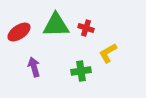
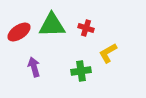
green triangle: moved 4 px left
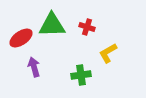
red cross: moved 1 px right, 1 px up
red ellipse: moved 2 px right, 6 px down
green cross: moved 4 px down
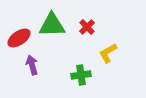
red cross: rotated 28 degrees clockwise
red ellipse: moved 2 px left
purple arrow: moved 2 px left, 2 px up
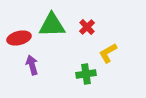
red ellipse: rotated 20 degrees clockwise
green cross: moved 5 px right, 1 px up
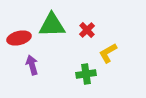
red cross: moved 3 px down
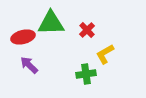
green triangle: moved 1 px left, 2 px up
red ellipse: moved 4 px right, 1 px up
yellow L-shape: moved 3 px left, 1 px down
purple arrow: moved 3 px left; rotated 30 degrees counterclockwise
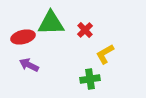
red cross: moved 2 px left
purple arrow: rotated 18 degrees counterclockwise
green cross: moved 4 px right, 5 px down
